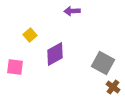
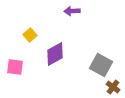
gray square: moved 2 px left, 2 px down
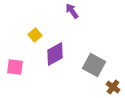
purple arrow: rotated 56 degrees clockwise
yellow square: moved 5 px right
gray square: moved 7 px left
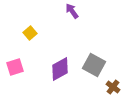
yellow square: moved 5 px left, 2 px up
purple diamond: moved 5 px right, 15 px down
pink square: rotated 24 degrees counterclockwise
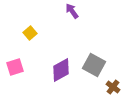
purple diamond: moved 1 px right, 1 px down
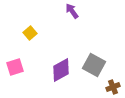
brown cross: rotated 32 degrees clockwise
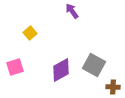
brown cross: rotated 24 degrees clockwise
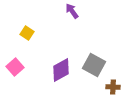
yellow square: moved 3 px left; rotated 16 degrees counterclockwise
pink square: rotated 24 degrees counterclockwise
